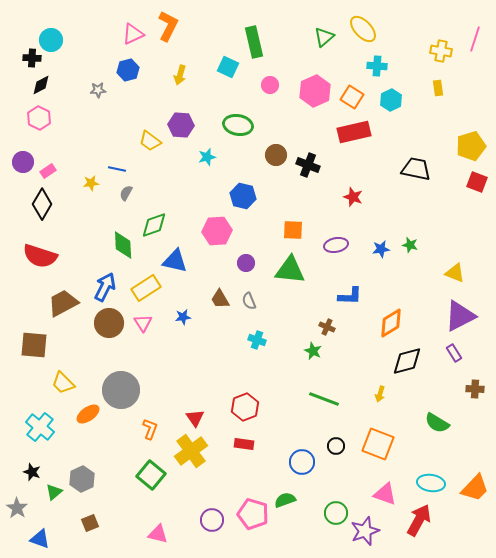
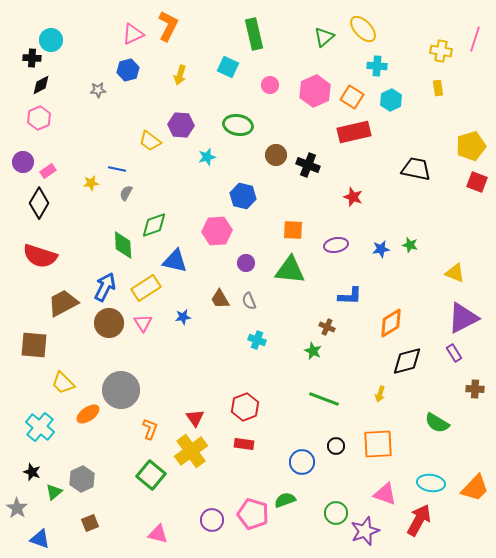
green rectangle at (254, 42): moved 8 px up
pink hexagon at (39, 118): rotated 10 degrees clockwise
black diamond at (42, 204): moved 3 px left, 1 px up
purple triangle at (460, 316): moved 3 px right, 2 px down
orange square at (378, 444): rotated 24 degrees counterclockwise
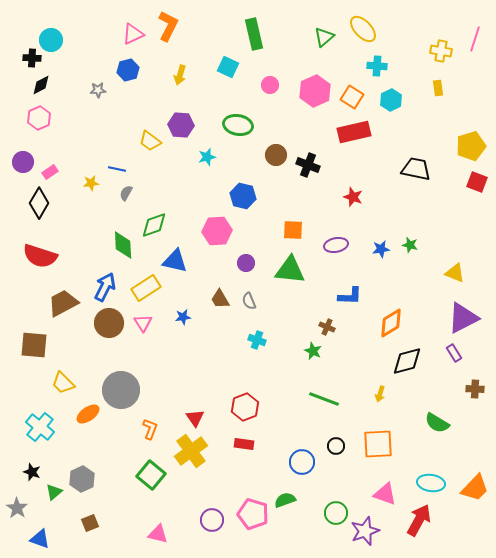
pink rectangle at (48, 171): moved 2 px right, 1 px down
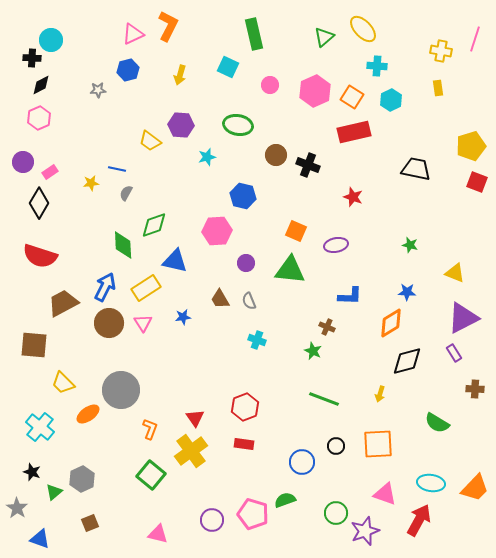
orange square at (293, 230): moved 3 px right, 1 px down; rotated 20 degrees clockwise
blue star at (381, 249): moved 26 px right, 43 px down; rotated 12 degrees clockwise
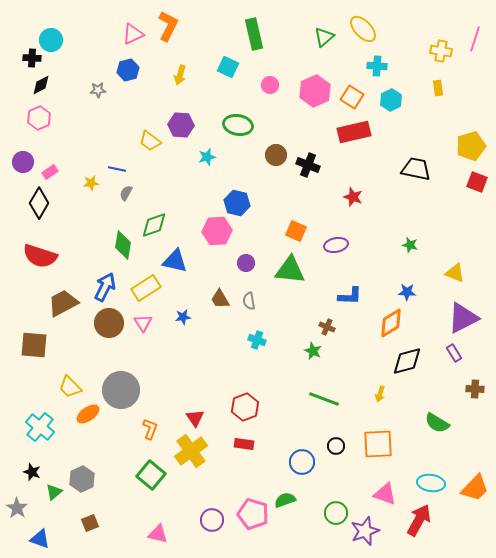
blue hexagon at (243, 196): moved 6 px left, 7 px down
green diamond at (123, 245): rotated 12 degrees clockwise
gray semicircle at (249, 301): rotated 12 degrees clockwise
yellow trapezoid at (63, 383): moved 7 px right, 4 px down
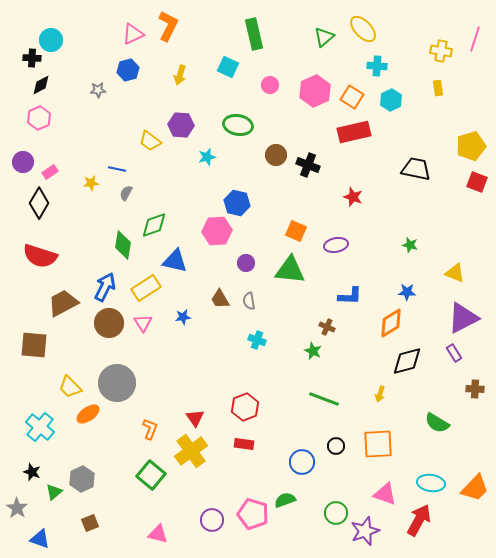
gray circle at (121, 390): moved 4 px left, 7 px up
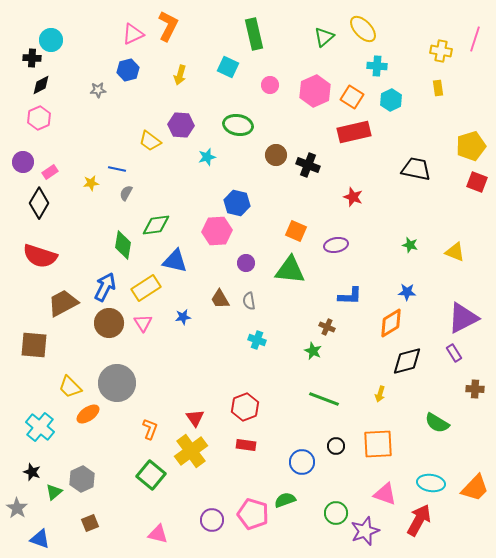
green diamond at (154, 225): moved 2 px right; rotated 12 degrees clockwise
yellow triangle at (455, 273): moved 21 px up
red rectangle at (244, 444): moved 2 px right, 1 px down
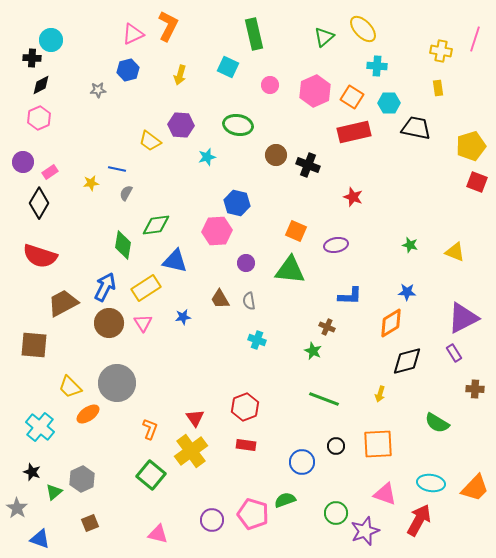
cyan hexagon at (391, 100): moved 2 px left, 3 px down; rotated 25 degrees clockwise
black trapezoid at (416, 169): moved 41 px up
